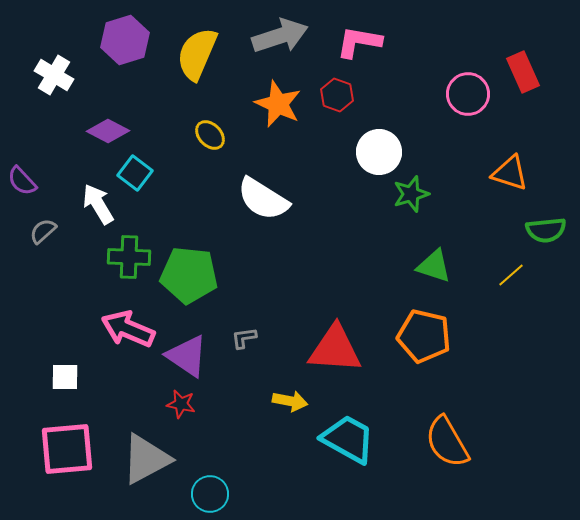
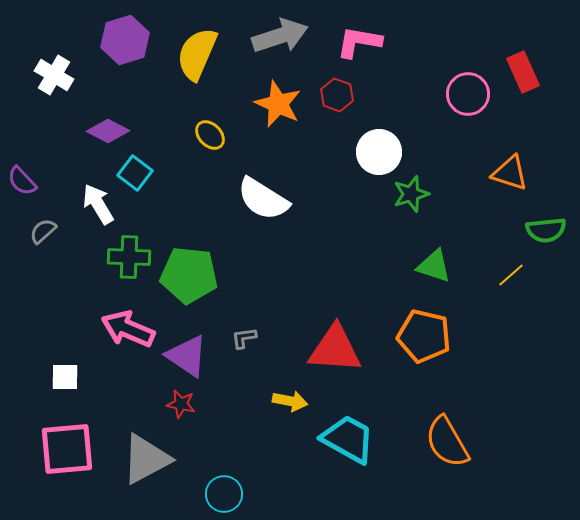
cyan circle: moved 14 px right
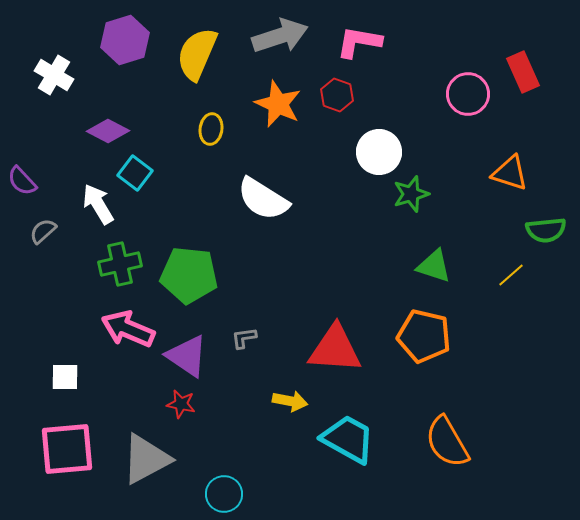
yellow ellipse: moved 1 px right, 6 px up; rotated 52 degrees clockwise
green cross: moved 9 px left, 7 px down; rotated 15 degrees counterclockwise
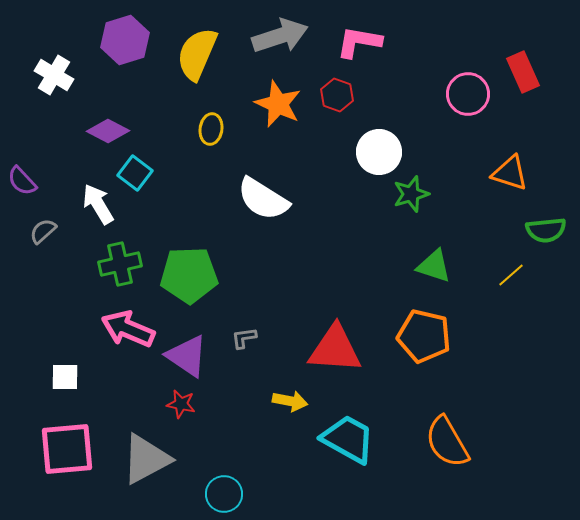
green pentagon: rotated 8 degrees counterclockwise
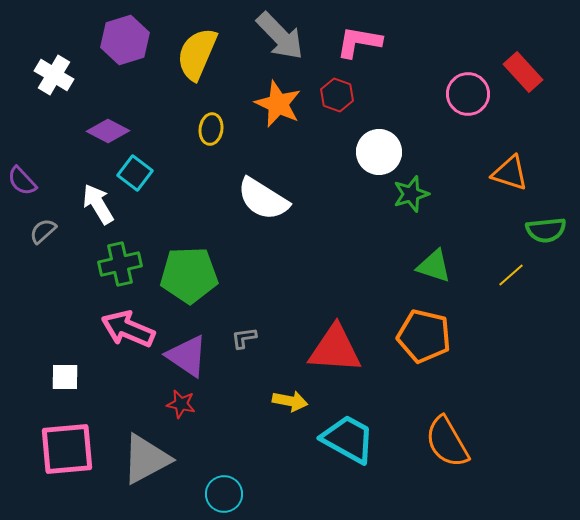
gray arrow: rotated 64 degrees clockwise
red rectangle: rotated 18 degrees counterclockwise
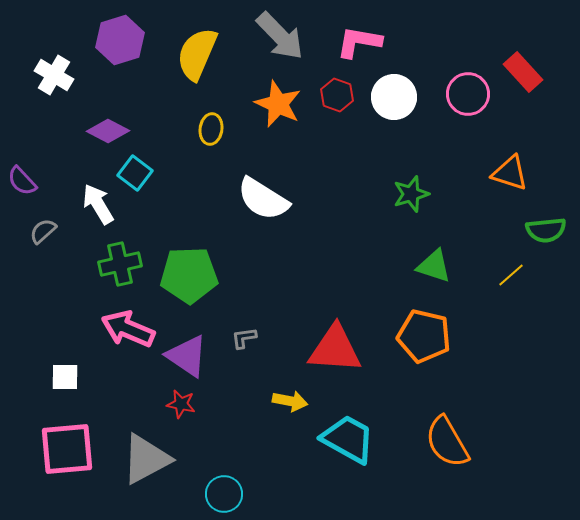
purple hexagon: moved 5 px left
white circle: moved 15 px right, 55 px up
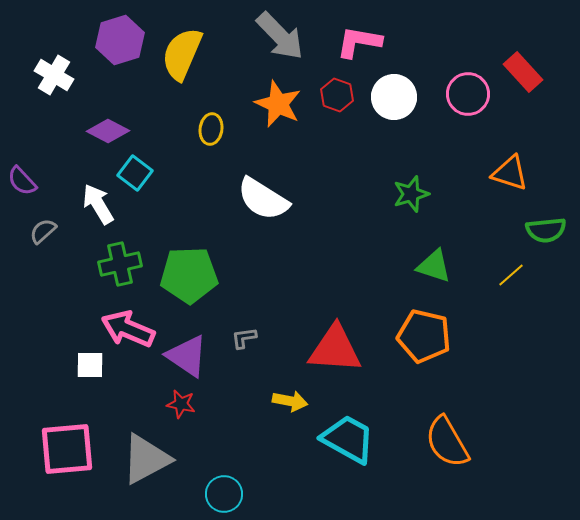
yellow semicircle: moved 15 px left
white square: moved 25 px right, 12 px up
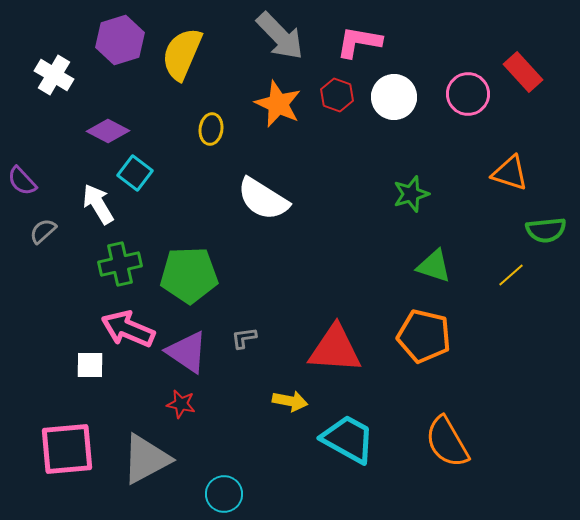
purple triangle: moved 4 px up
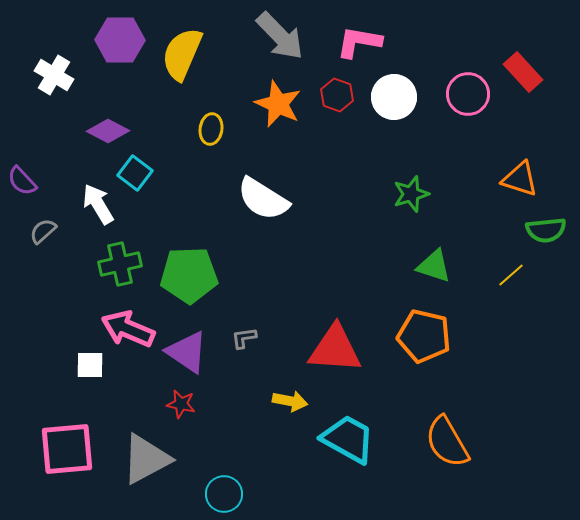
purple hexagon: rotated 18 degrees clockwise
orange triangle: moved 10 px right, 6 px down
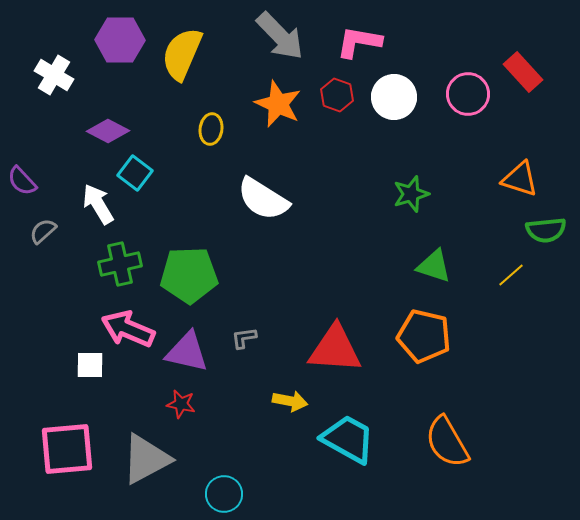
purple triangle: rotated 21 degrees counterclockwise
